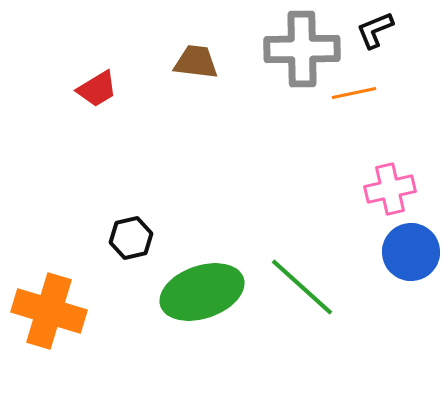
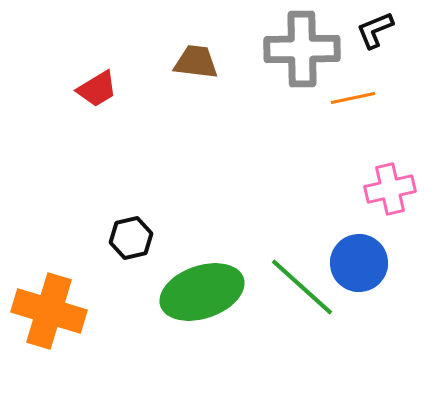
orange line: moved 1 px left, 5 px down
blue circle: moved 52 px left, 11 px down
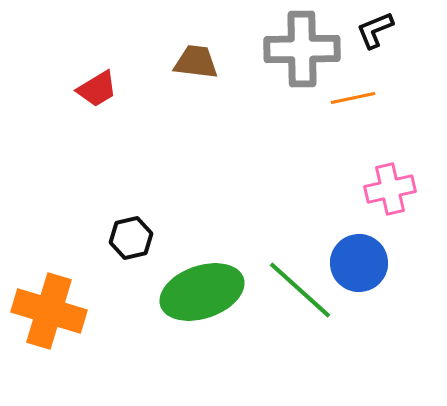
green line: moved 2 px left, 3 px down
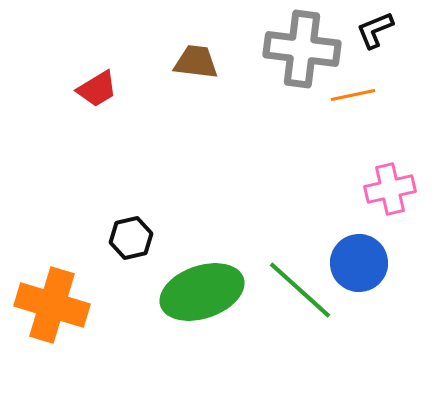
gray cross: rotated 8 degrees clockwise
orange line: moved 3 px up
orange cross: moved 3 px right, 6 px up
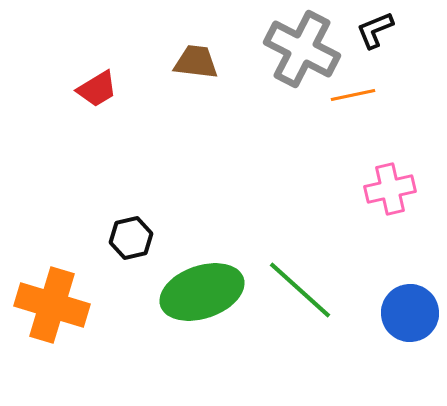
gray cross: rotated 20 degrees clockwise
blue circle: moved 51 px right, 50 px down
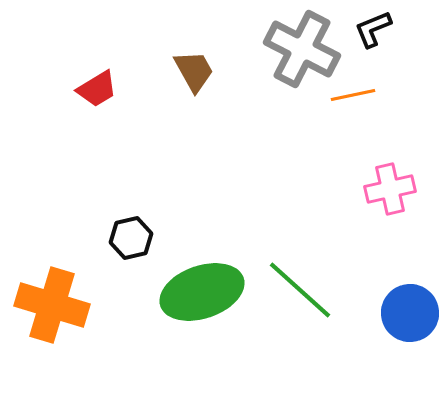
black L-shape: moved 2 px left, 1 px up
brown trapezoid: moved 2 px left, 9 px down; rotated 54 degrees clockwise
